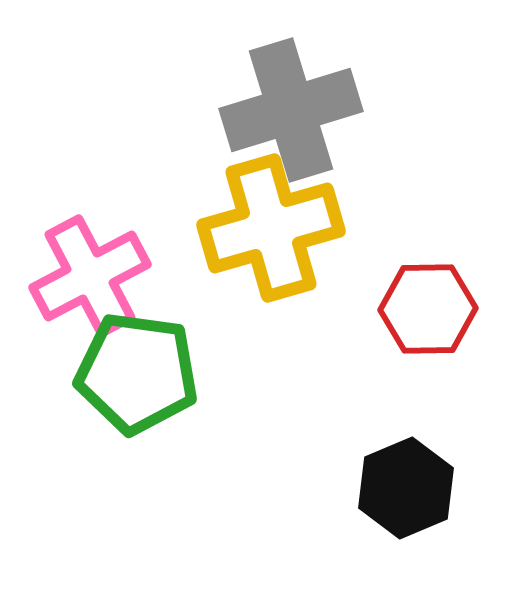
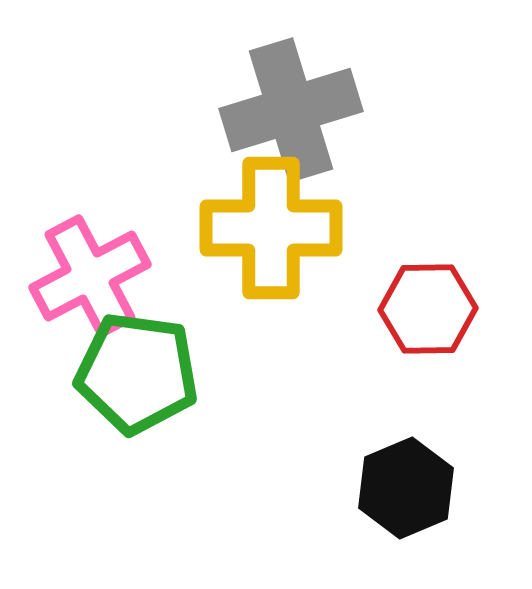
yellow cross: rotated 16 degrees clockwise
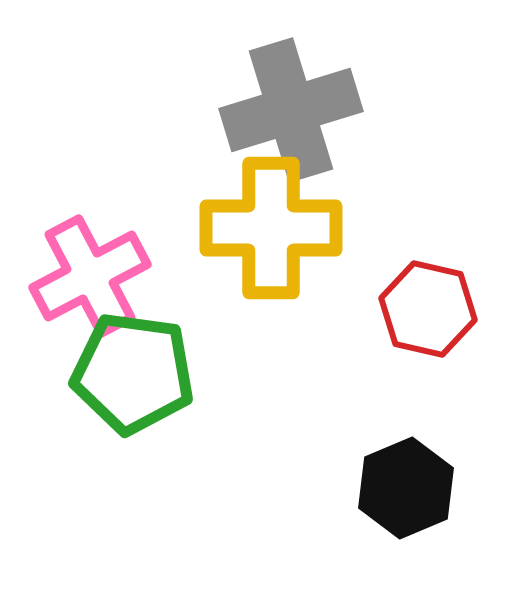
red hexagon: rotated 14 degrees clockwise
green pentagon: moved 4 px left
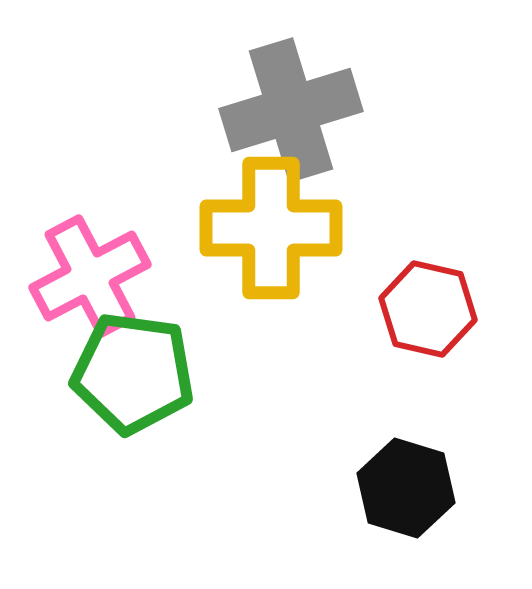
black hexagon: rotated 20 degrees counterclockwise
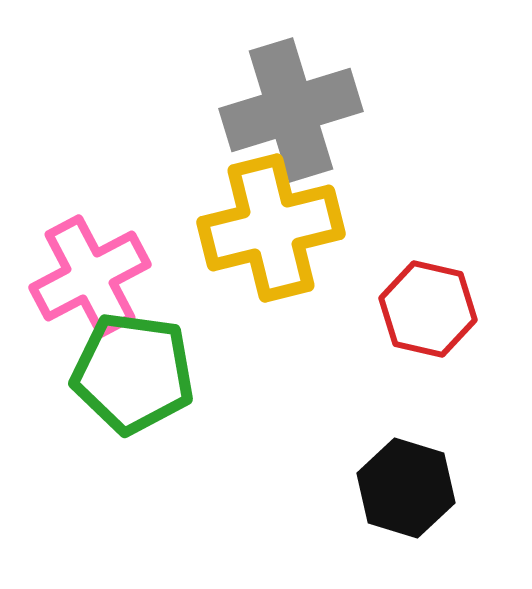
yellow cross: rotated 14 degrees counterclockwise
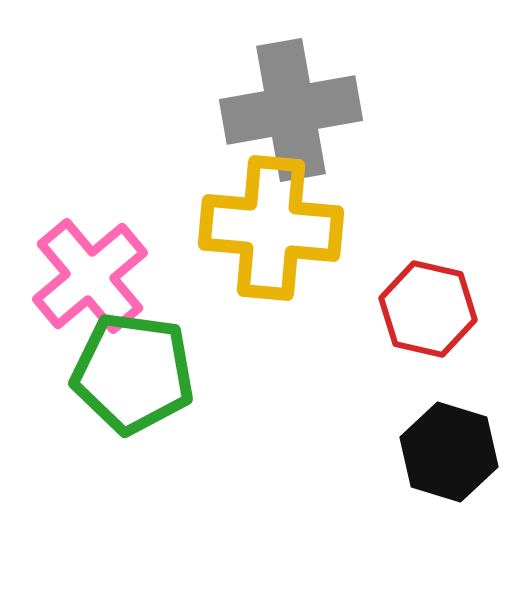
gray cross: rotated 7 degrees clockwise
yellow cross: rotated 19 degrees clockwise
pink cross: rotated 12 degrees counterclockwise
black hexagon: moved 43 px right, 36 px up
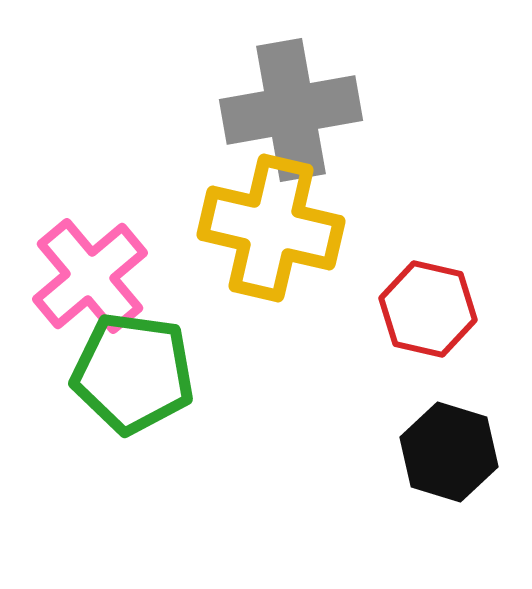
yellow cross: rotated 8 degrees clockwise
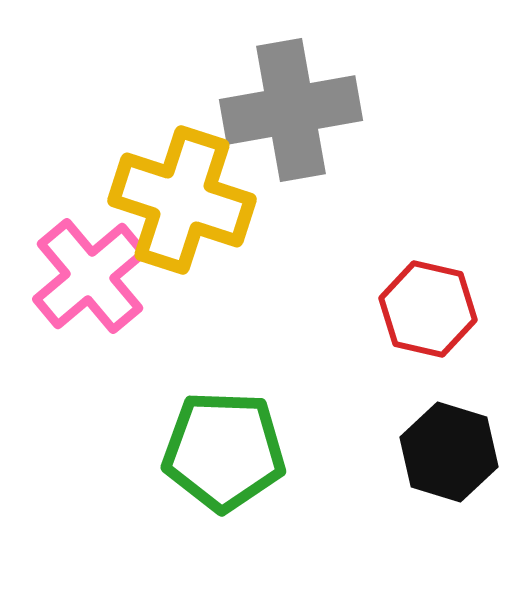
yellow cross: moved 89 px left, 28 px up; rotated 5 degrees clockwise
green pentagon: moved 91 px right, 78 px down; rotated 6 degrees counterclockwise
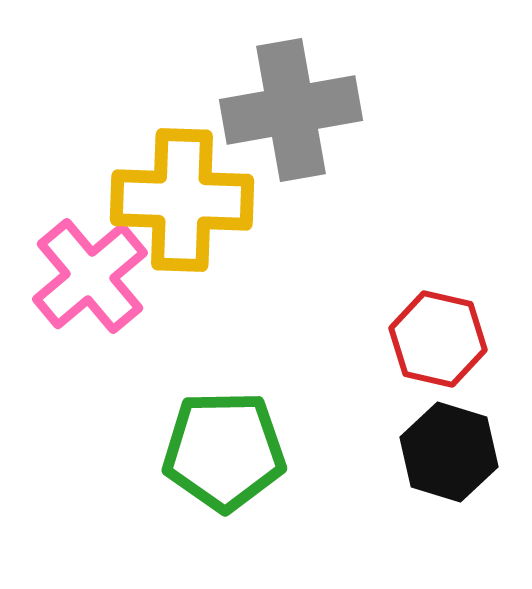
yellow cross: rotated 16 degrees counterclockwise
red hexagon: moved 10 px right, 30 px down
green pentagon: rotated 3 degrees counterclockwise
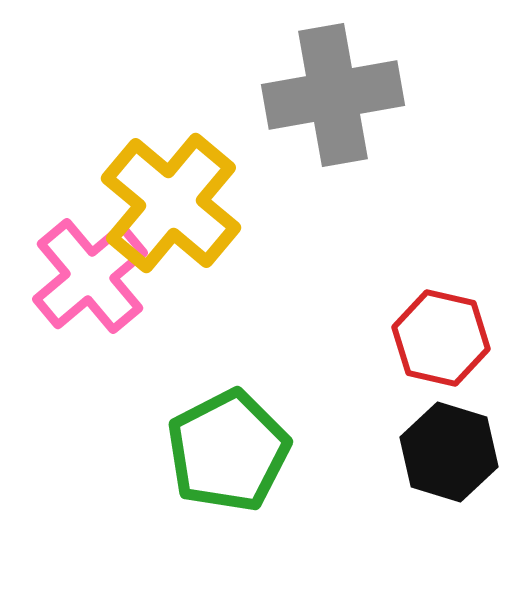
gray cross: moved 42 px right, 15 px up
yellow cross: moved 11 px left, 3 px down; rotated 38 degrees clockwise
red hexagon: moved 3 px right, 1 px up
green pentagon: moved 4 px right; rotated 26 degrees counterclockwise
